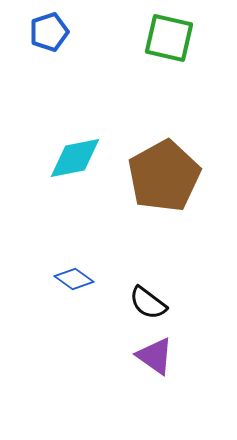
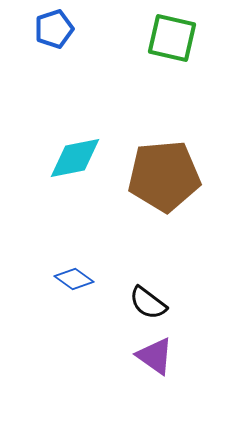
blue pentagon: moved 5 px right, 3 px up
green square: moved 3 px right
brown pentagon: rotated 24 degrees clockwise
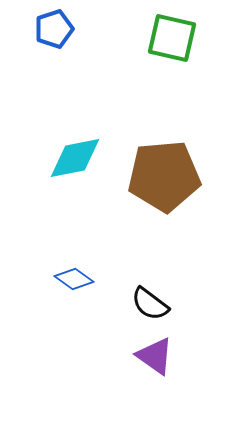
black semicircle: moved 2 px right, 1 px down
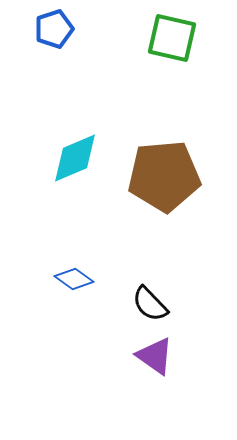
cyan diamond: rotated 12 degrees counterclockwise
black semicircle: rotated 9 degrees clockwise
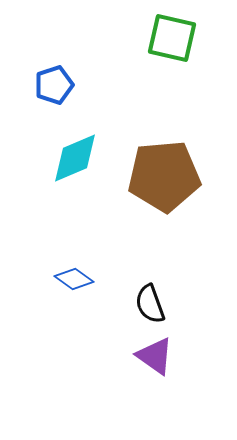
blue pentagon: moved 56 px down
black semicircle: rotated 24 degrees clockwise
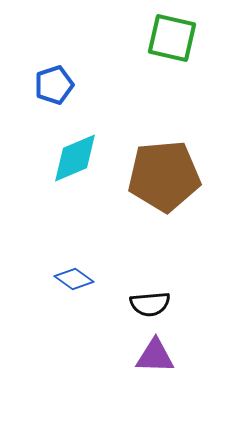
black semicircle: rotated 75 degrees counterclockwise
purple triangle: rotated 33 degrees counterclockwise
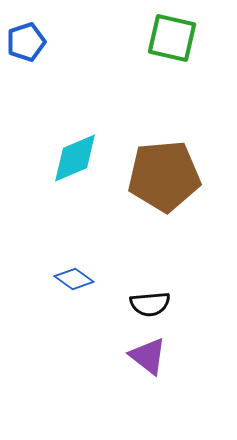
blue pentagon: moved 28 px left, 43 px up
purple triangle: moved 7 px left; rotated 36 degrees clockwise
